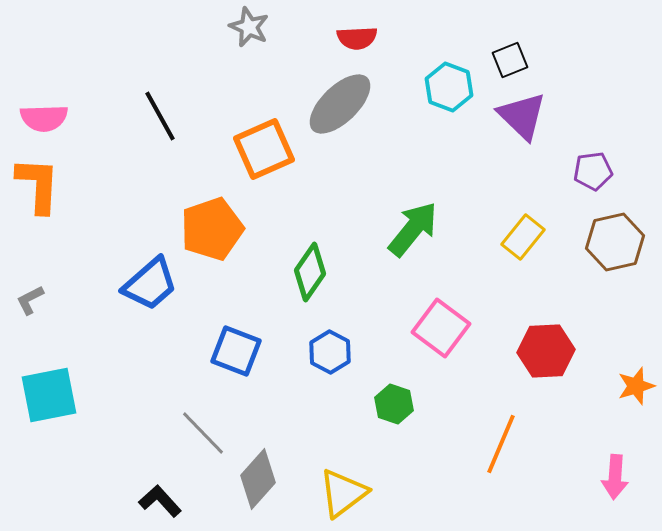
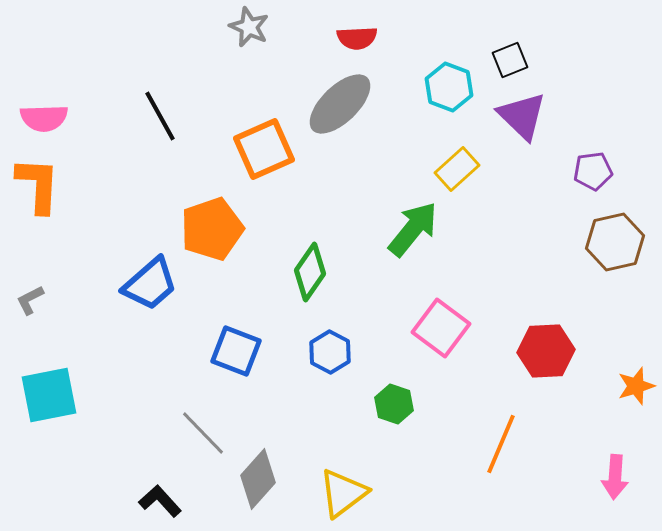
yellow rectangle: moved 66 px left, 68 px up; rotated 9 degrees clockwise
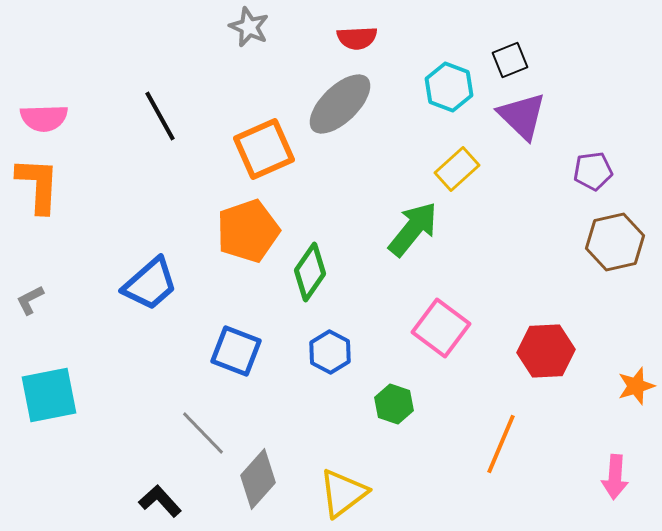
orange pentagon: moved 36 px right, 2 px down
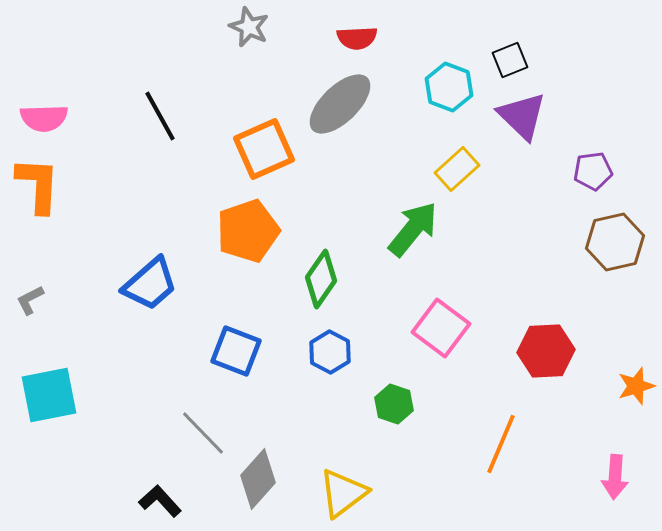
green diamond: moved 11 px right, 7 px down
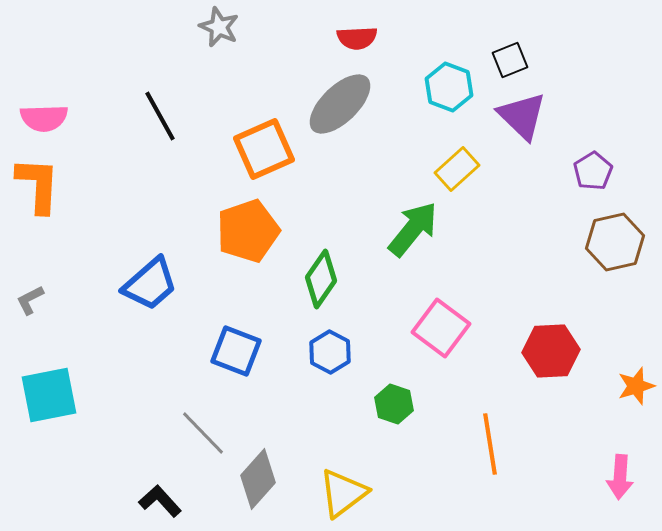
gray star: moved 30 px left
purple pentagon: rotated 24 degrees counterclockwise
red hexagon: moved 5 px right
orange line: moved 11 px left; rotated 32 degrees counterclockwise
pink arrow: moved 5 px right
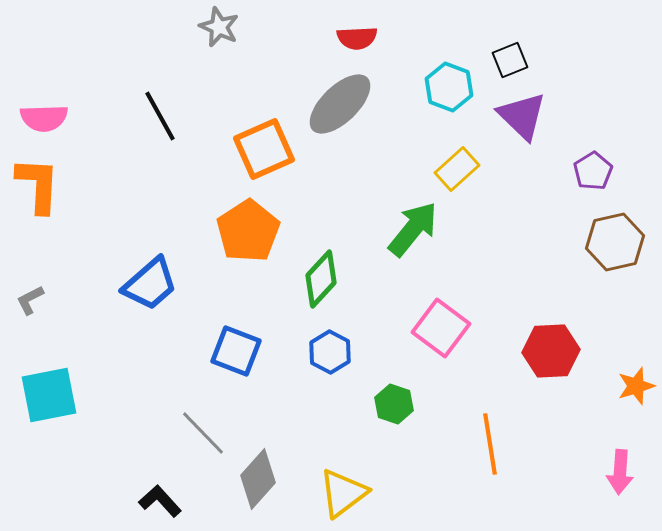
orange pentagon: rotated 14 degrees counterclockwise
green diamond: rotated 8 degrees clockwise
pink arrow: moved 5 px up
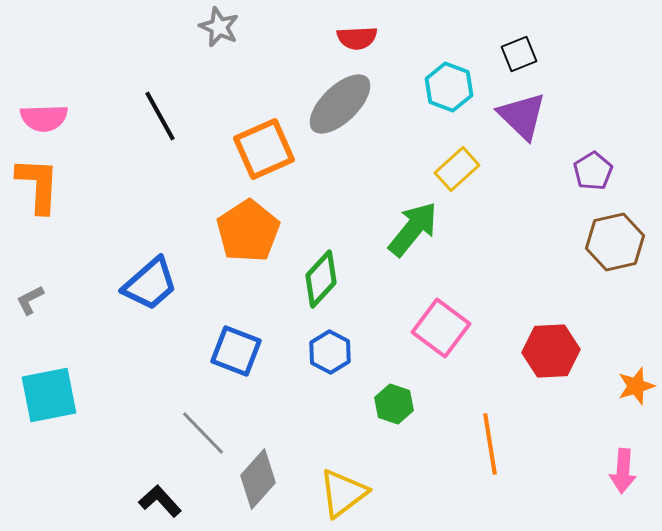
black square: moved 9 px right, 6 px up
pink arrow: moved 3 px right, 1 px up
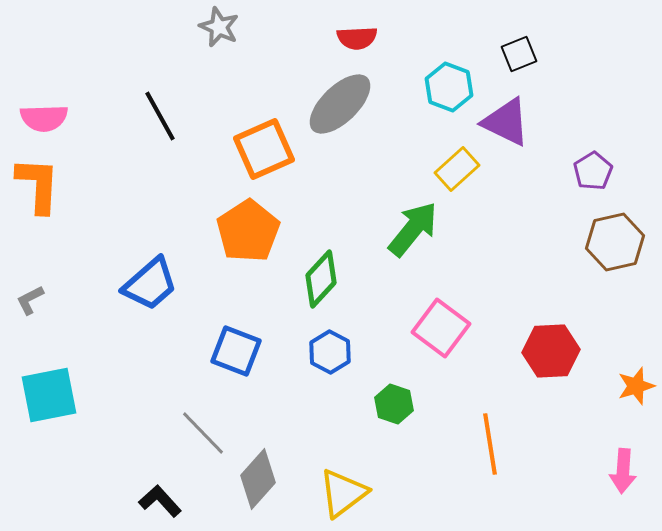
purple triangle: moved 16 px left, 6 px down; rotated 18 degrees counterclockwise
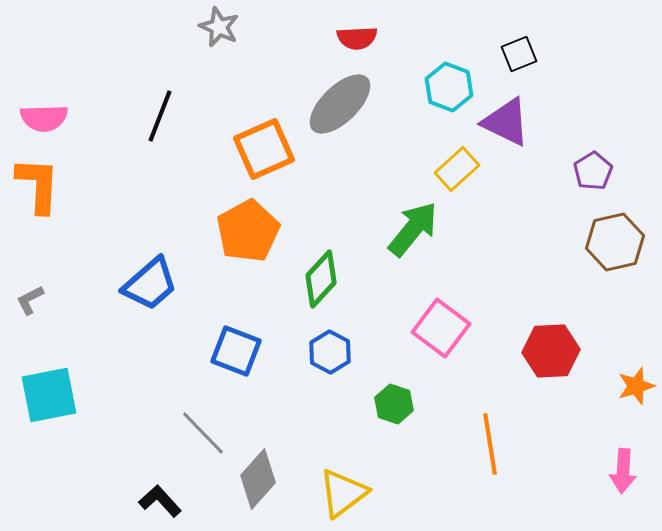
black line: rotated 50 degrees clockwise
orange pentagon: rotated 4 degrees clockwise
